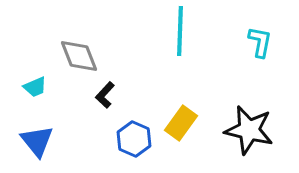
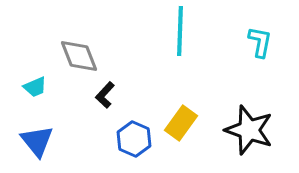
black star: rotated 6 degrees clockwise
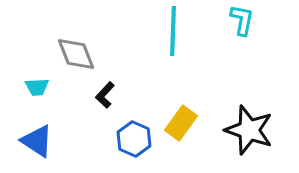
cyan line: moved 7 px left
cyan L-shape: moved 18 px left, 22 px up
gray diamond: moved 3 px left, 2 px up
cyan trapezoid: moved 2 px right; rotated 20 degrees clockwise
blue triangle: rotated 18 degrees counterclockwise
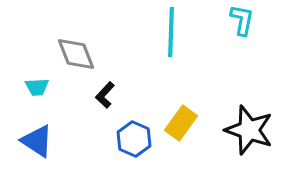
cyan line: moved 2 px left, 1 px down
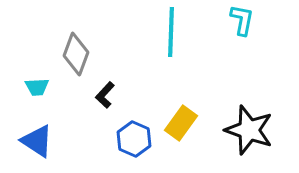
gray diamond: rotated 42 degrees clockwise
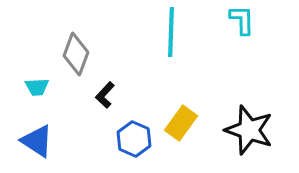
cyan L-shape: rotated 12 degrees counterclockwise
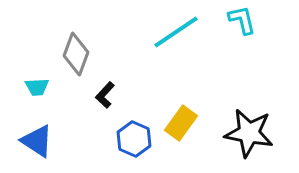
cyan L-shape: rotated 12 degrees counterclockwise
cyan line: moved 5 px right; rotated 54 degrees clockwise
black star: moved 3 px down; rotated 9 degrees counterclockwise
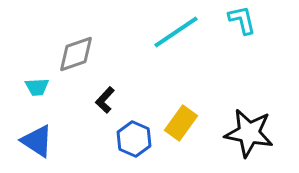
gray diamond: rotated 51 degrees clockwise
black L-shape: moved 5 px down
